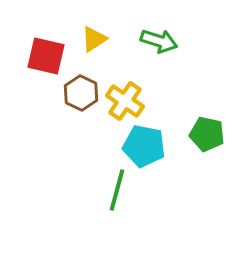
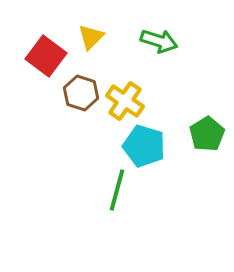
yellow triangle: moved 3 px left, 2 px up; rotated 12 degrees counterclockwise
red square: rotated 24 degrees clockwise
brown hexagon: rotated 8 degrees counterclockwise
green pentagon: rotated 28 degrees clockwise
cyan pentagon: rotated 6 degrees clockwise
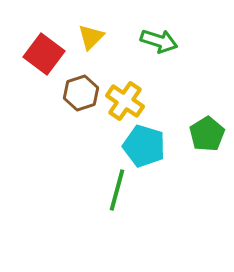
red square: moved 2 px left, 2 px up
brown hexagon: rotated 24 degrees clockwise
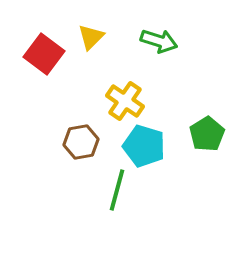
brown hexagon: moved 49 px down; rotated 8 degrees clockwise
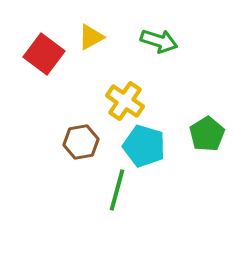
yellow triangle: rotated 16 degrees clockwise
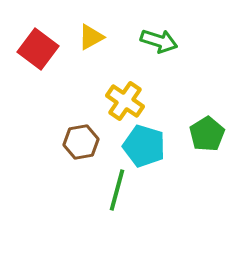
red square: moved 6 px left, 5 px up
